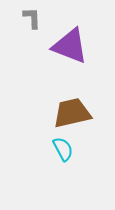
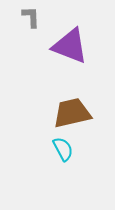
gray L-shape: moved 1 px left, 1 px up
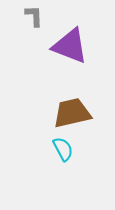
gray L-shape: moved 3 px right, 1 px up
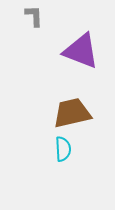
purple triangle: moved 11 px right, 5 px down
cyan semicircle: rotated 25 degrees clockwise
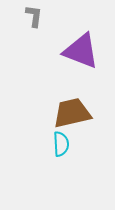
gray L-shape: rotated 10 degrees clockwise
cyan semicircle: moved 2 px left, 5 px up
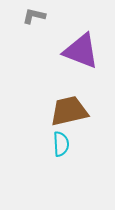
gray L-shape: rotated 85 degrees counterclockwise
brown trapezoid: moved 3 px left, 2 px up
